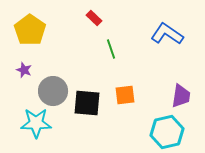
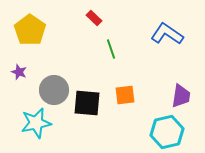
purple star: moved 5 px left, 2 px down
gray circle: moved 1 px right, 1 px up
cyan star: rotated 12 degrees counterclockwise
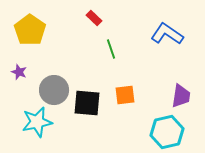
cyan star: moved 1 px right, 1 px up
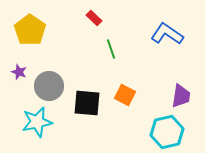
gray circle: moved 5 px left, 4 px up
orange square: rotated 35 degrees clockwise
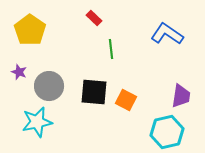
green line: rotated 12 degrees clockwise
orange square: moved 1 px right, 5 px down
black square: moved 7 px right, 11 px up
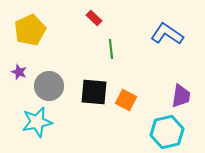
yellow pentagon: rotated 12 degrees clockwise
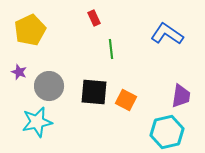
red rectangle: rotated 21 degrees clockwise
